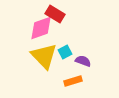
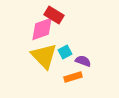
red rectangle: moved 1 px left, 1 px down
pink diamond: moved 1 px right, 1 px down
orange rectangle: moved 4 px up
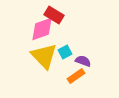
orange rectangle: moved 3 px right, 1 px up; rotated 18 degrees counterclockwise
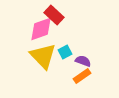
red rectangle: rotated 12 degrees clockwise
pink diamond: moved 1 px left
yellow triangle: moved 1 px left
orange rectangle: moved 6 px right
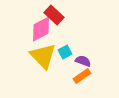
pink diamond: rotated 8 degrees counterclockwise
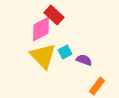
purple semicircle: moved 1 px right, 1 px up
orange rectangle: moved 15 px right, 10 px down; rotated 18 degrees counterclockwise
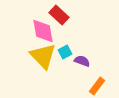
red rectangle: moved 5 px right
pink diamond: moved 2 px right, 2 px down; rotated 72 degrees counterclockwise
purple semicircle: moved 2 px left, 1 px down
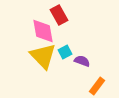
red rectangle: rotated 18 degrees clockwise
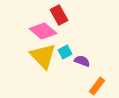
pink diamond: rotated 40 degrees counterclockwise
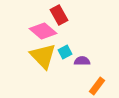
purple semicircle: rotated 21 degrees counterclockwise
